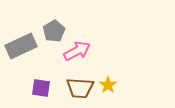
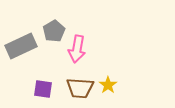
pink arrow: moved 2 px up; rotated 128 degrees clockwise
purple square: moved 2 px right, 1 px down
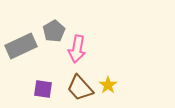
brown trapezoid: rotated 44 degrees clockwise
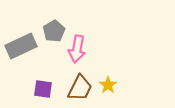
brown trapezoid: rotated 112 degrees counterclockwise
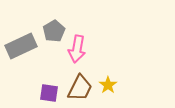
purple square: moved 6 px right, 4 px down
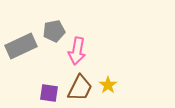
gray pentagon: rotated 20 degrees clockwise
pink arrow: moved 2 px down
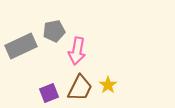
purple square: rotated 30 degrees counterclockwise
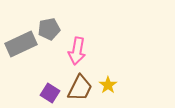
gray pentagon: moved 5 px left, 2 px up
gray rectangle: moved 2 px up
purple square: moved 1 px right; rotated 36 degrees counterclockwise
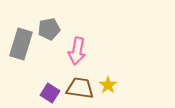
gray rectangle: rotated 48 degrees counterclockwise
brown trapezoid: rotated 108 degrees counterclockwise
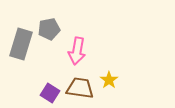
yellow star: moved 1 px right, 5 px up
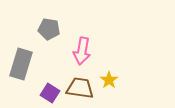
gray pentagon: rotated 20 degrees clockwise
gray rectangle: moved 20 px down
pink arrow: moved 5 px right
